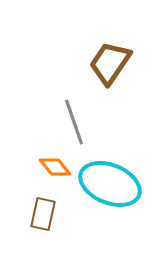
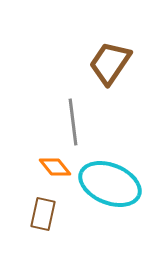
gray line: moved 1 px left; rotated 12 degrees clockwise
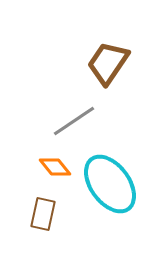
brown trapezoid: moved 2 px left
gray line: moved 1 px right, 1 px up; rotated 63 degrees clockwise
cyan ellipse: rotated 32 degrees clockwise
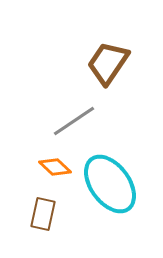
orange diamond: rotated 8 degrees counterclockwise
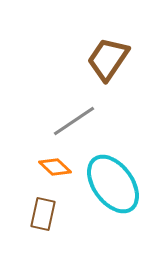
brown trapezoid: moved 4 px up
cyan ellipse: moved 3 px right
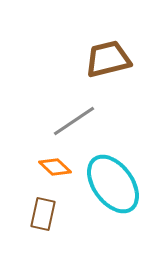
brown trapezoid: rotated 42 degrees clockwise
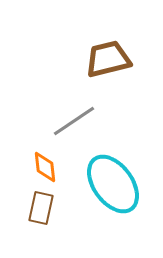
orange diamond: moved 10 px left; rotated 40 degrees clockwise
brown rectangle: moved 2 px left, 6 px up
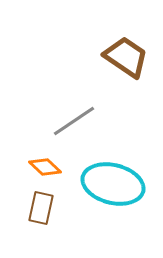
brown trapezoid: moved 18 px right, 2 px up; rotated 48 degrees clockwise
orange diamond: rotated 40 degrees counterclockwise
cyan ellipse: rotated 40 degrees counterclockwise
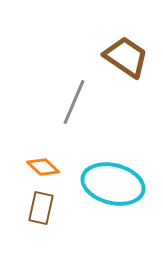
gray line: moved 19 px up; rotated 33 degrees counterclockwise
orange diamond: moved 2 px left
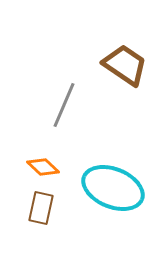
brown trapezoid: moved 1 px left, 8 px down
gray line: moved 10 px left, 3 px down
cyan ellipse: moved 4 px down; rotated 8 degrees clockwise
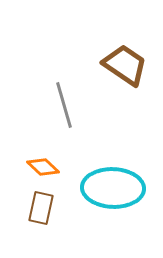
gray line: rotated 39 degrees counterclockwise
cyan ellipse: rotated 20 degrees counterclockwise
